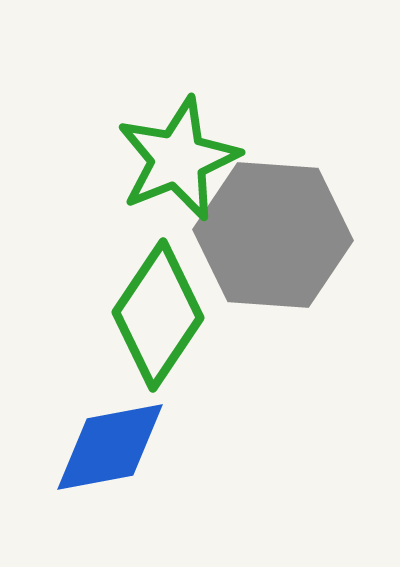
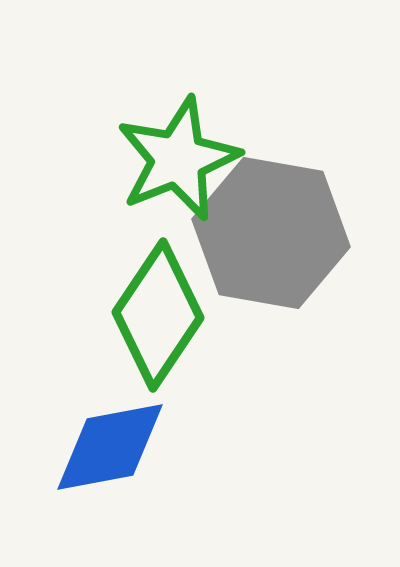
gray hexagon: moved 2 px left, 2 px up; rotated 6 degrees clockwise
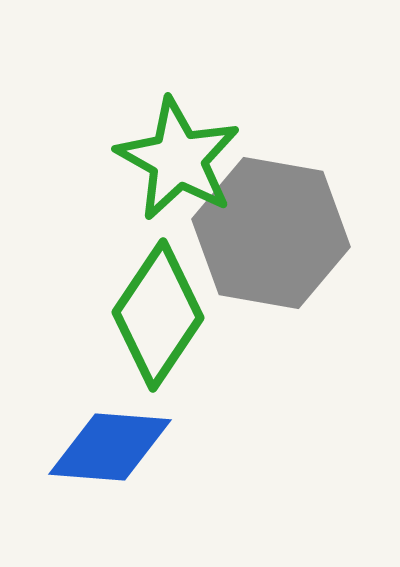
green star: rotated 21 degrees counterclockwise
blue diamond: rotated 15 degrees clockwise
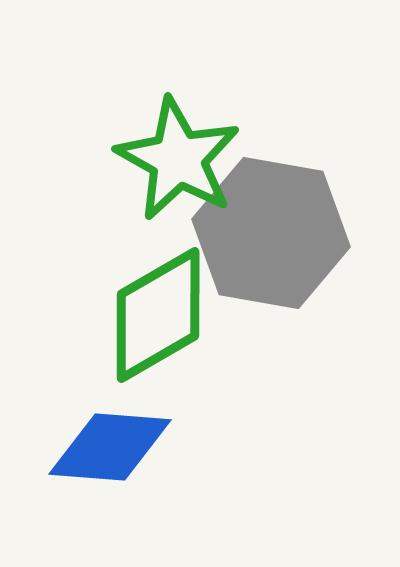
green diamond: rotated 26 degrees clockwise
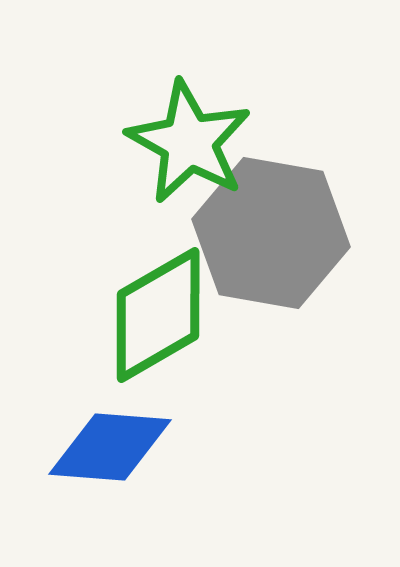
green star: moved 11 px right, 17 px up
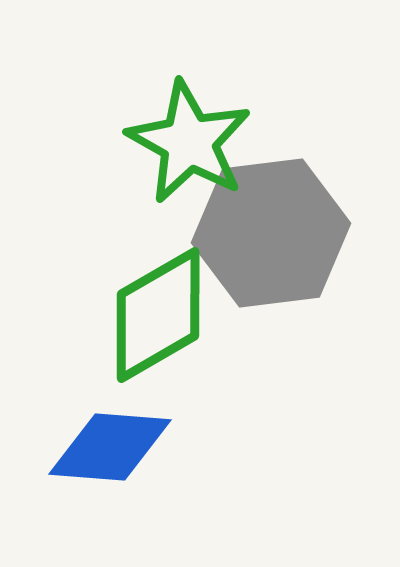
gray hexagon: rotated 17 degrees counterclockwise
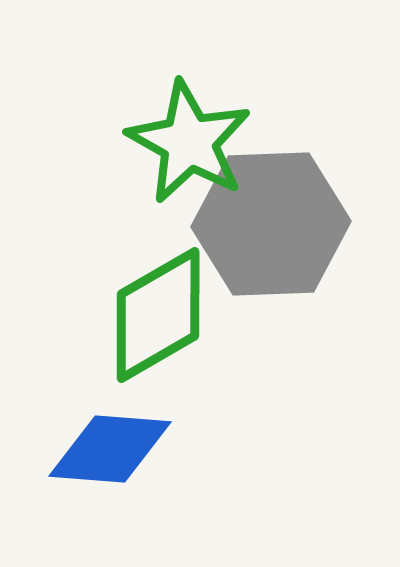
gray hexagon: moved 9 px up; rotated 5 degrees clockwise
blue diamond: moved 2 px down
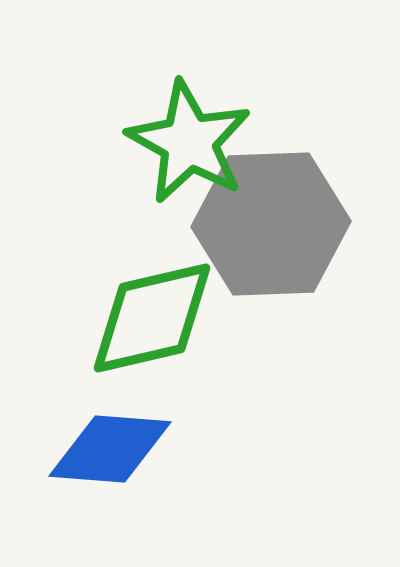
green diamond: moved 6 px left, 3 px down; rotated 17 degrees clockwise
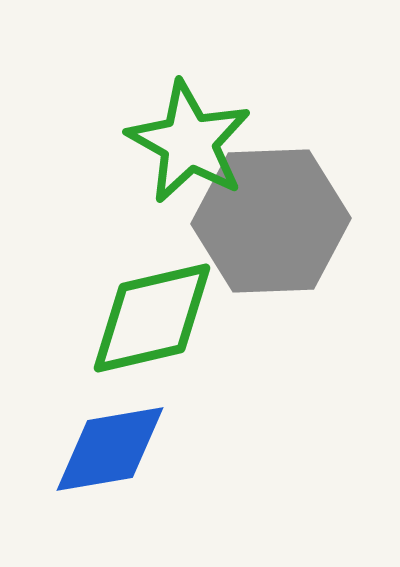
gray hexagon: moved 3 px up
blue diamond: rotated 14 degrees counterclockwise
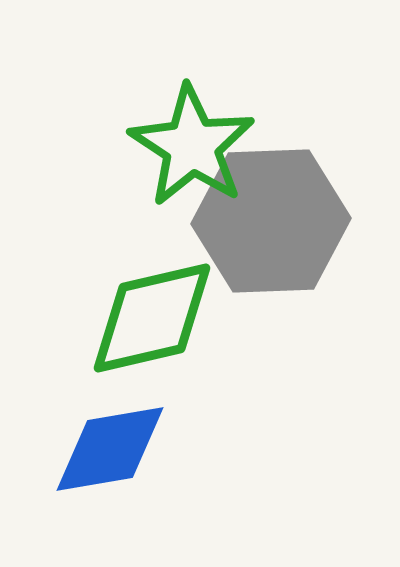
green star: moved 3 px right, 4 px down; rotated 4 degrees clockwise
